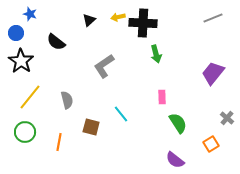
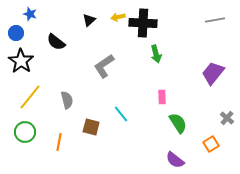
gray line: moved 2 px right, 2 px down; rotated 12 degrees clockwise
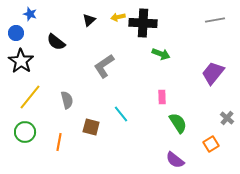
green arrow: moved 5 px right; rotated 54 degrees counterclockwise
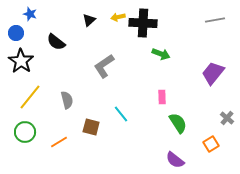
orange line: rotated 48 degrees clockwise
